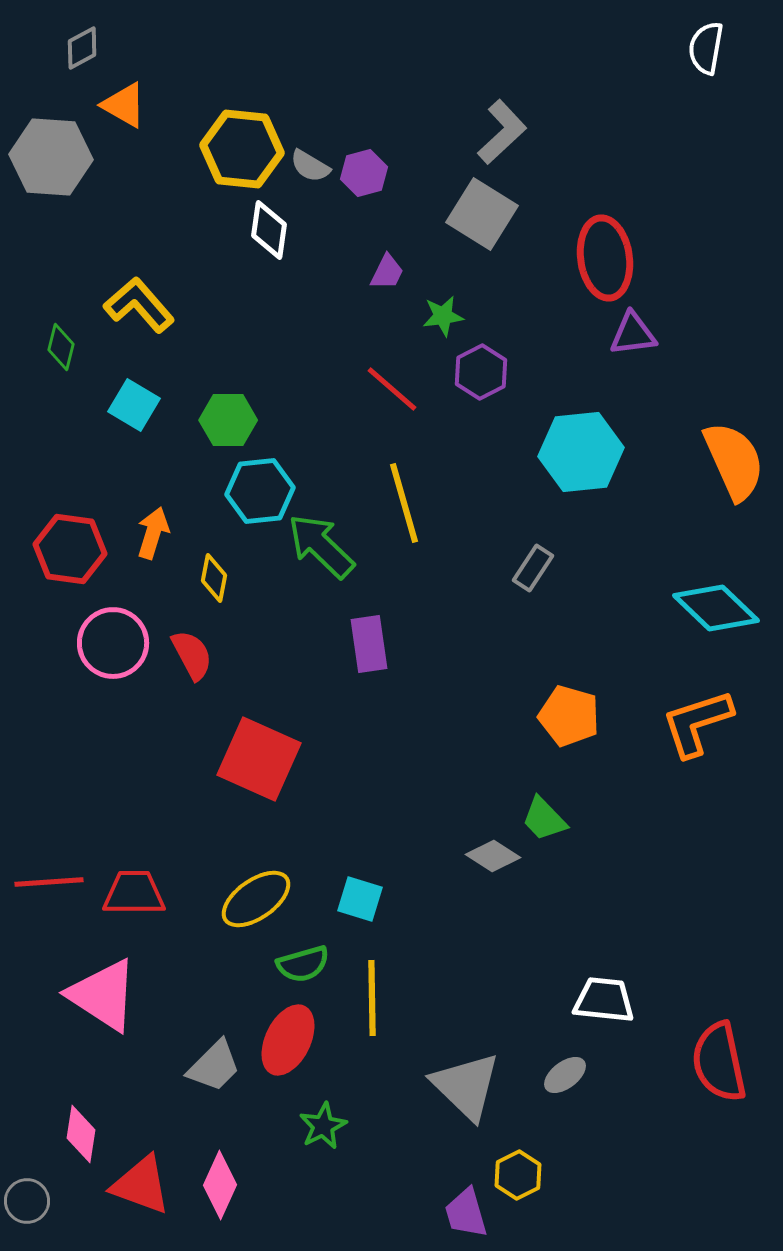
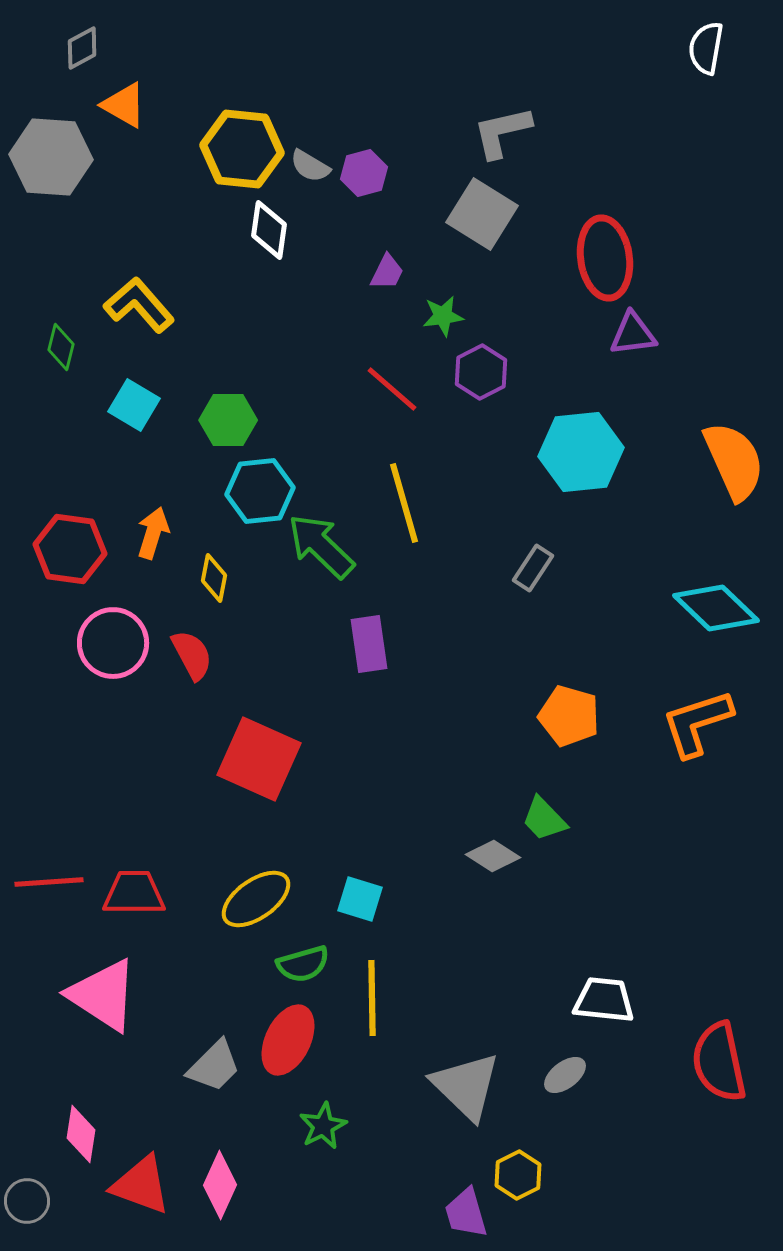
gray L-shape at (502, 132): rotated 150 degrees counterclockwise
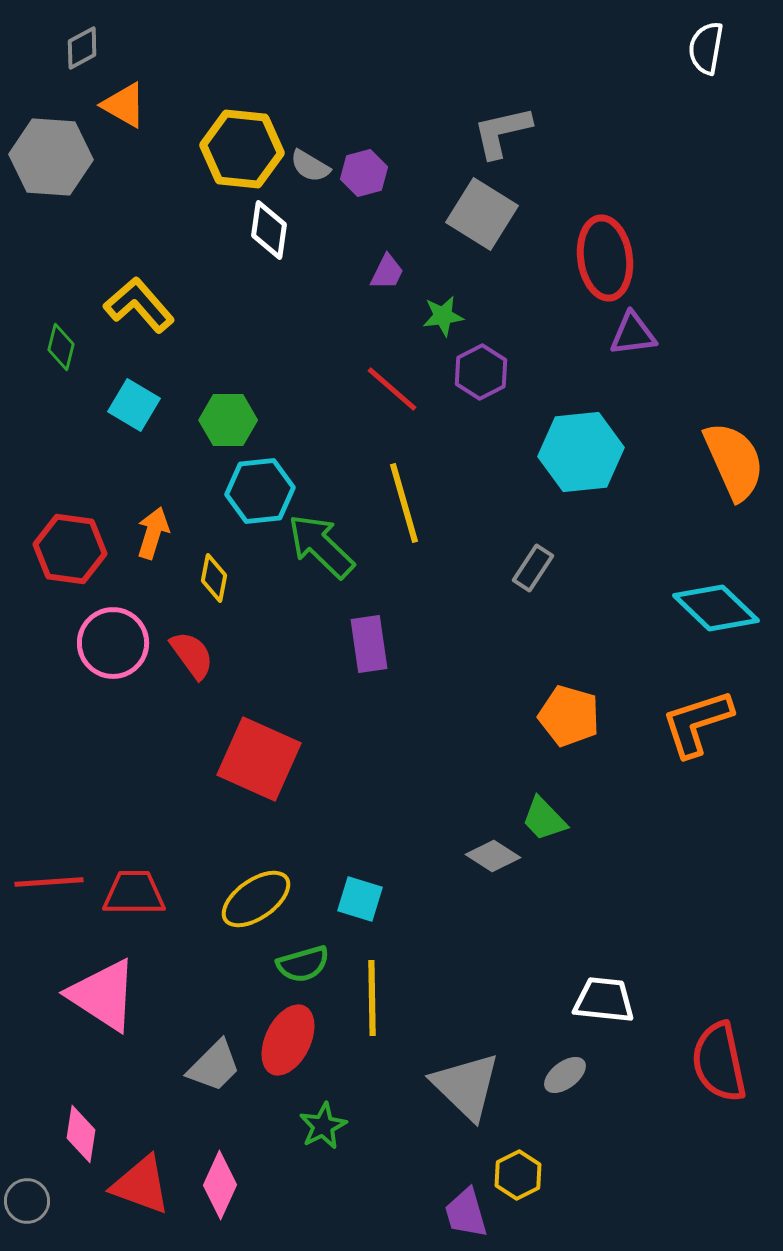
red semicircle at (192, 655): rotated 8 degrees counterclockwise
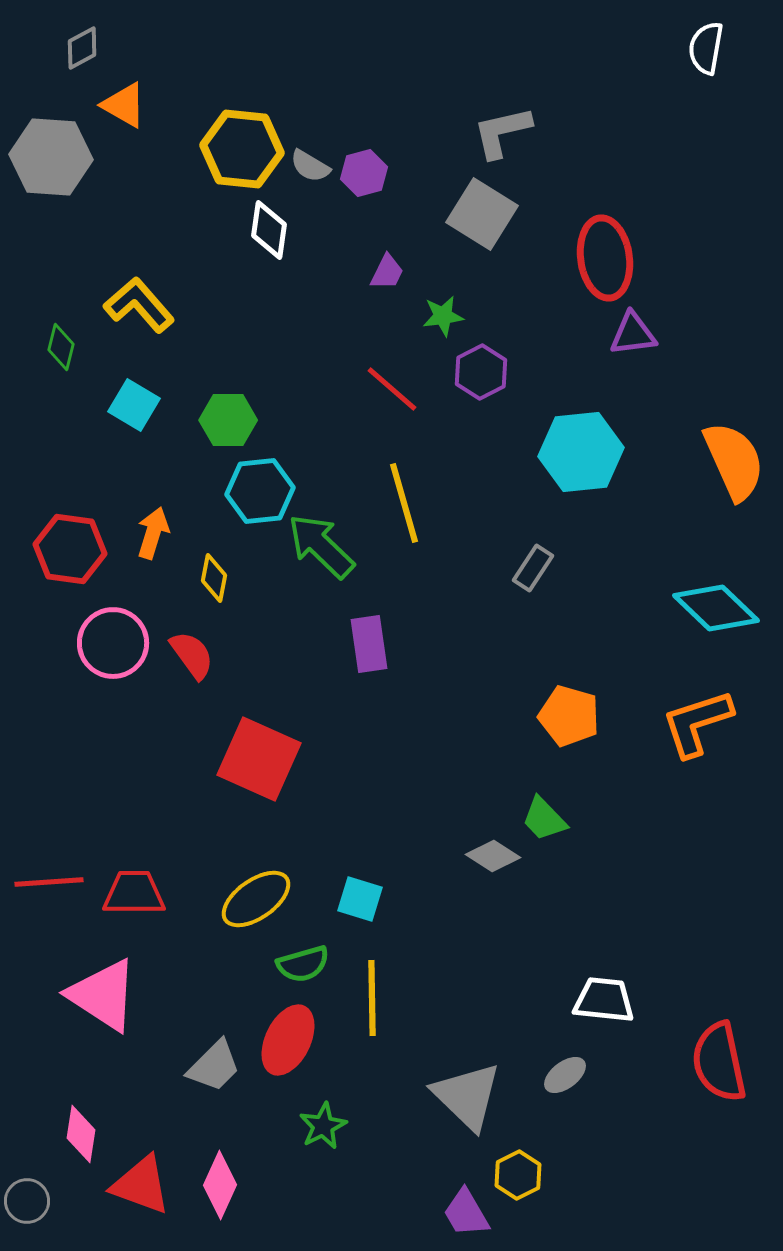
gray triangle at (466, 1086): moved 1 px right, 10 px down
purple trapezoid at (466, 1213): rotated 14 degrees counterclockwise
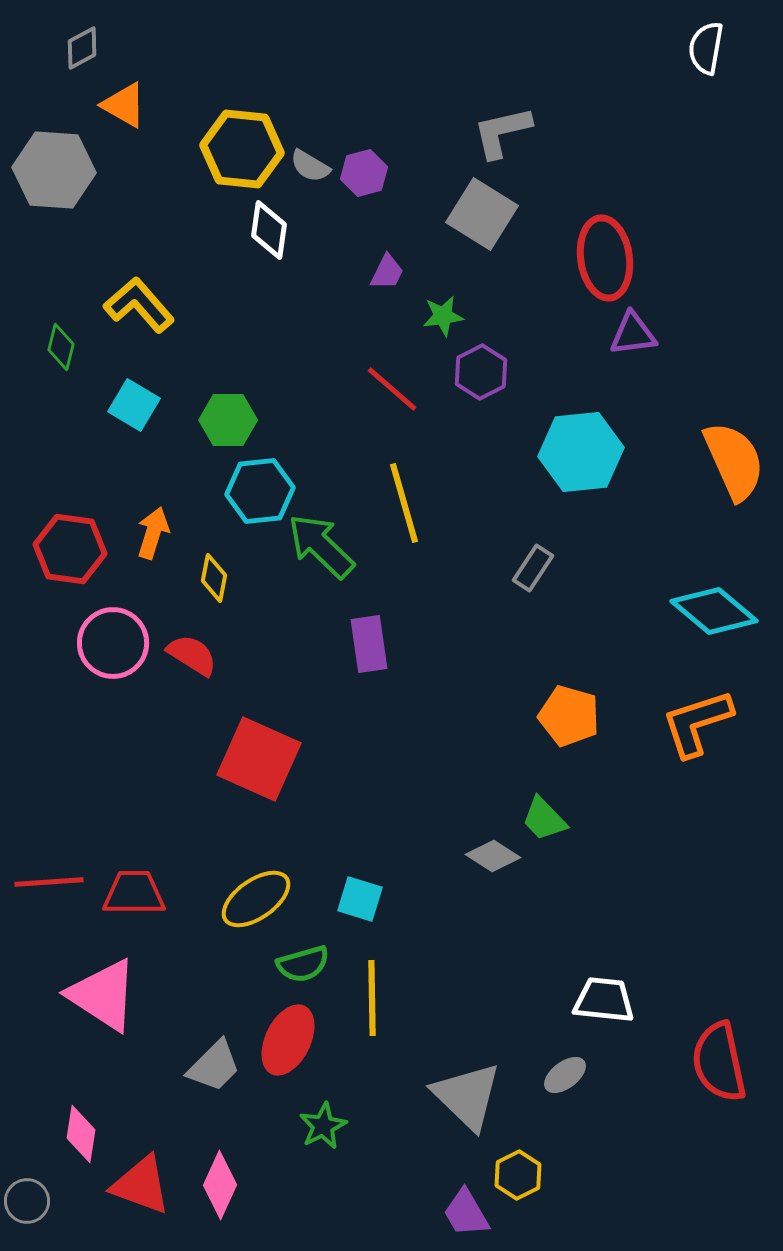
gray hexagon at (51, 157): moved 3 px right, 13 px down
cyan diamond at (716, 608): moved 2 px left, 3 px down; rotated 4 degrees counterclockwise
red semicircle at (192, 655): rotated 22 degrees counterclockwise
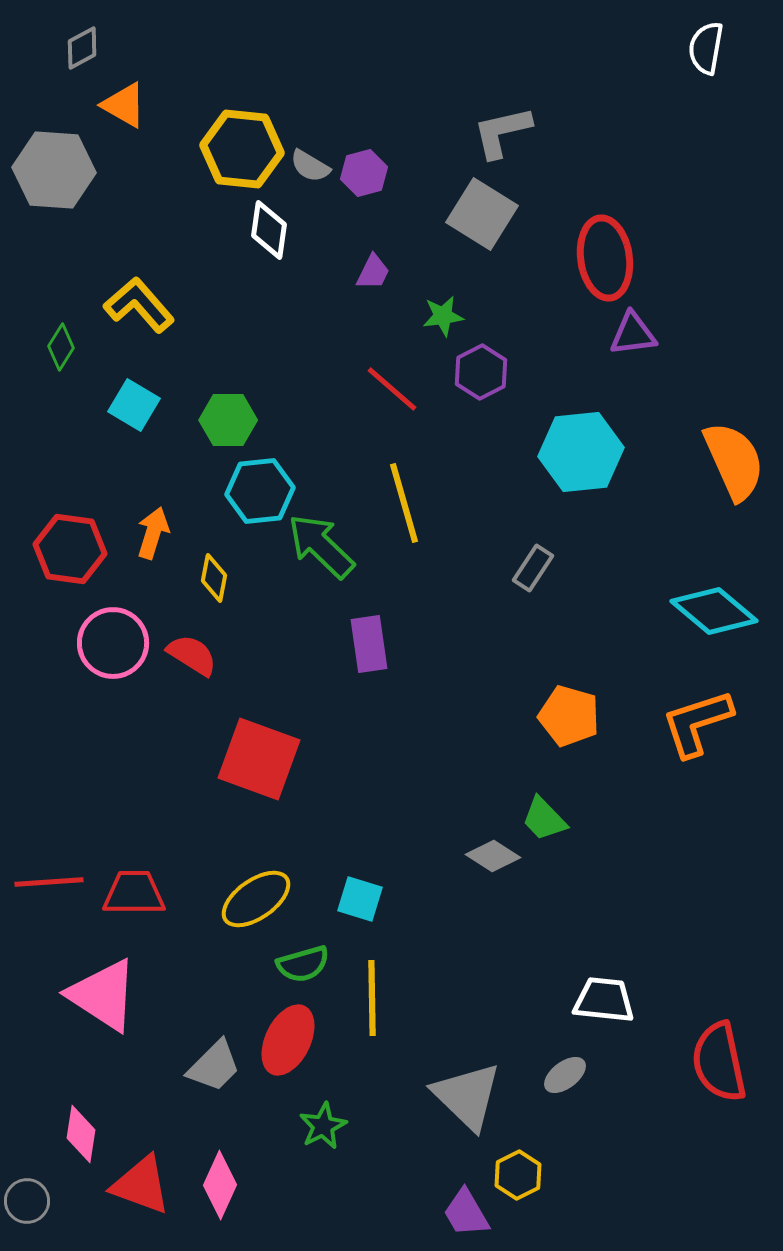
purple trapezoid at (387, 272): moved 14 px left
green diamond at (61, 347): rotated 18 degrees clockwise
red square at (259, 759): rotated 4 degrees counterclockwise
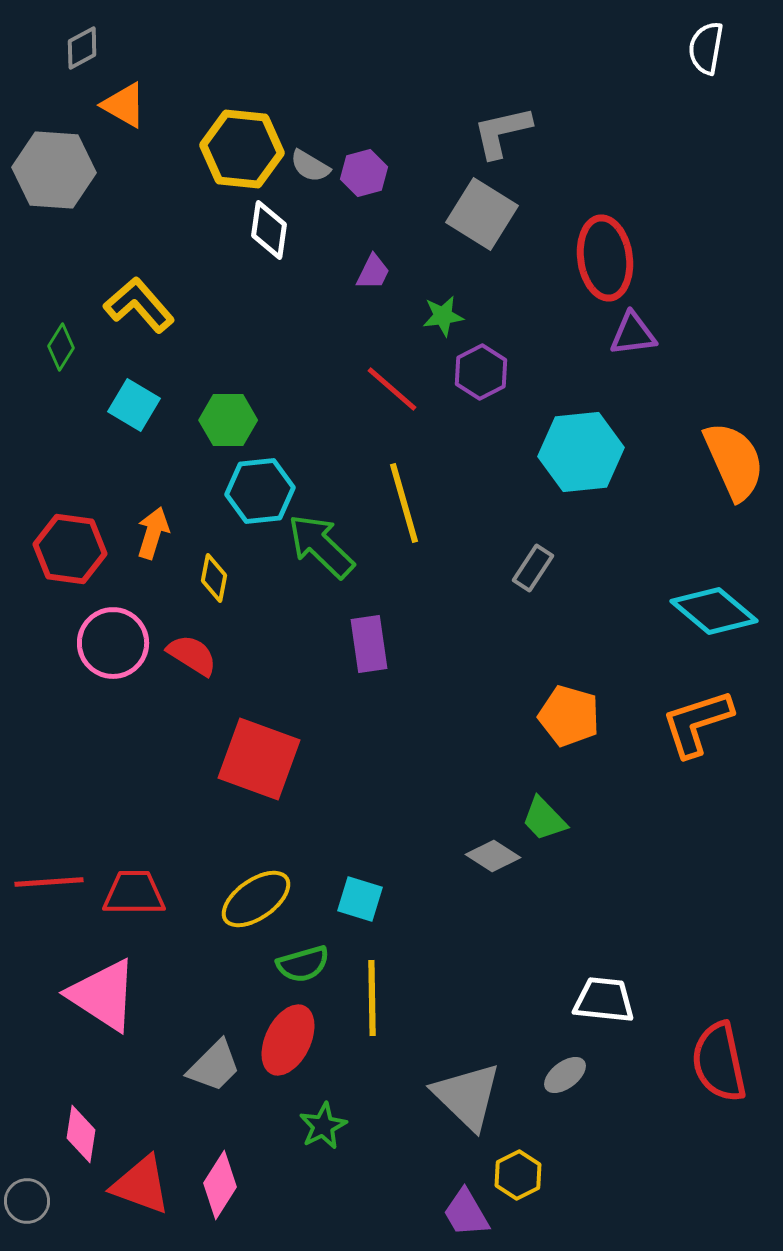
pink diamond at (220, 1185): rotated 8 degrees clockwise
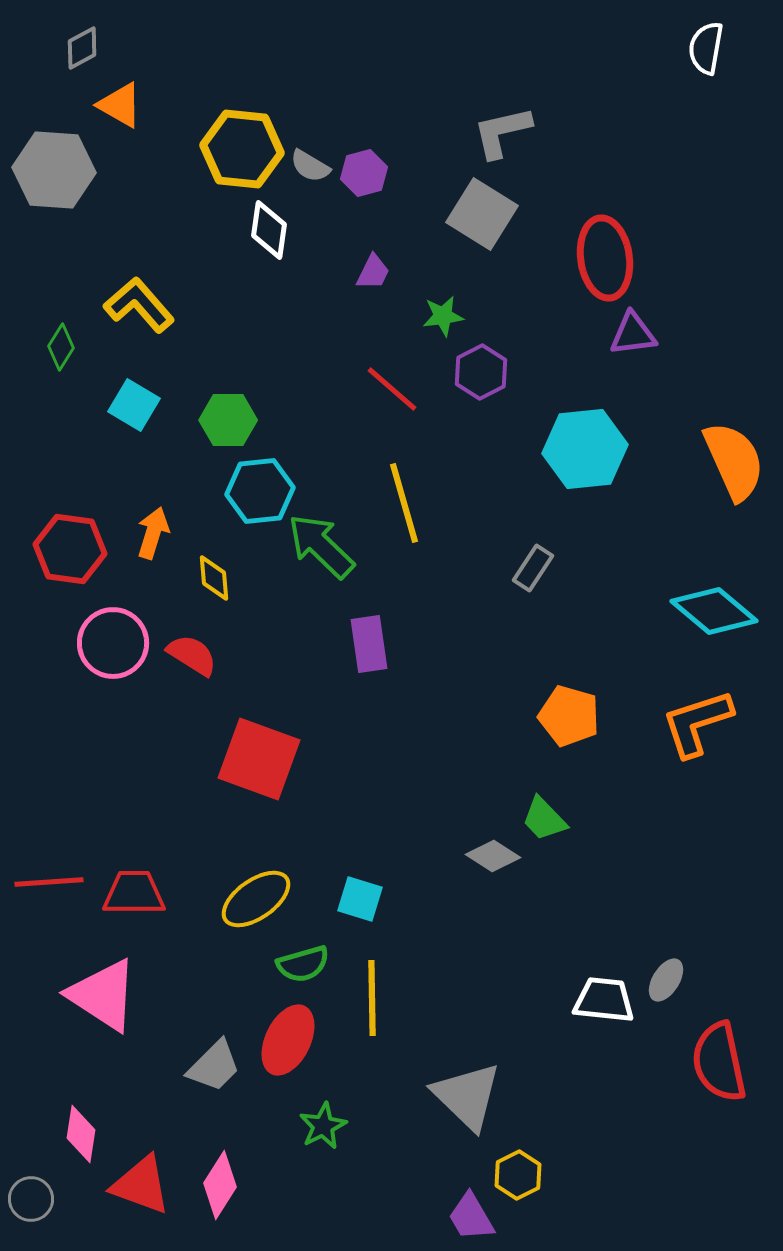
orange triangle at (124, 105): moved 4 px left
cyan hexagon at (581, 452): moved 4 px right, 3 px up
yellow diamond at (214, 578): rotated 15 degrees counterclockwise
gray ellipse at (565, 1075): moved 101 px right, 95 px up; rotated 21 degrees counterclockwise
gray circle at (27, 1201): moved 4 px right, 2 px up
purple trapezoid at (466, 1213): moved 5 px right, 4 px down
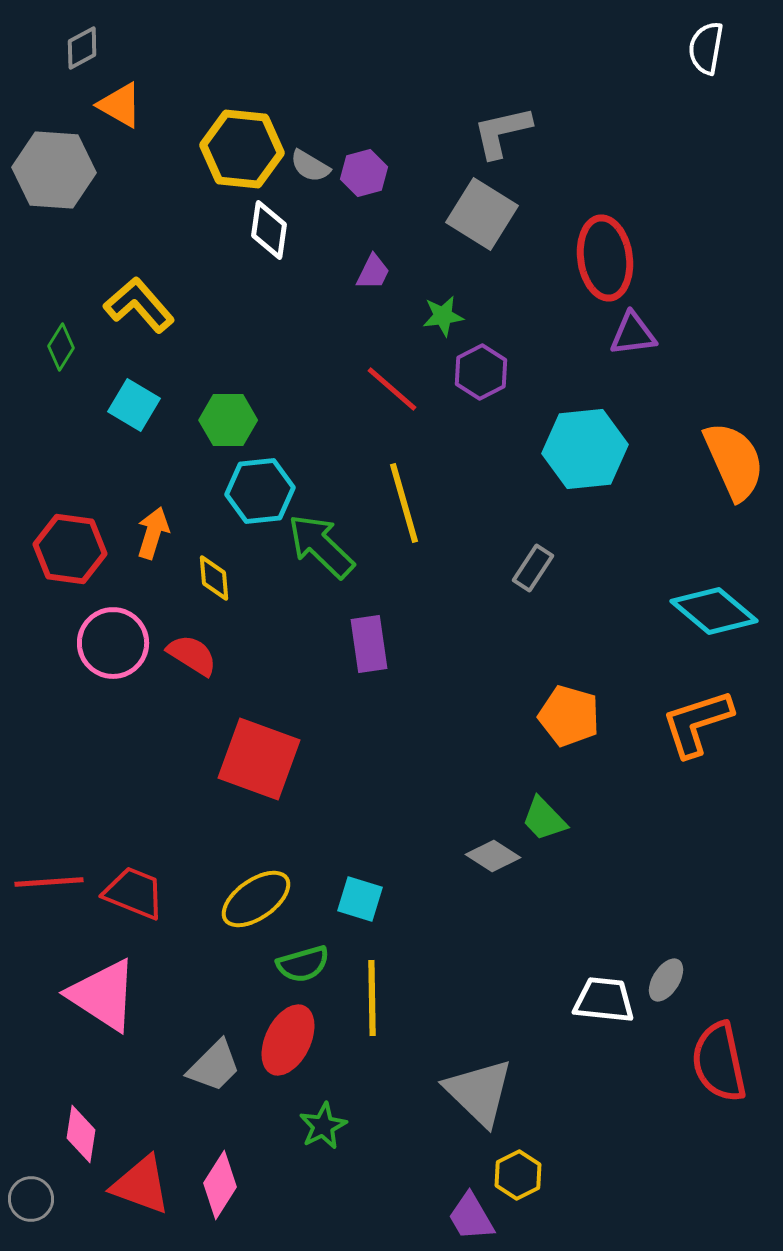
red trapezoid at (134, 893): rotated 22 degrees clockwise
gray triangle at (467, 1096): moved 12 px right, 4 px up
